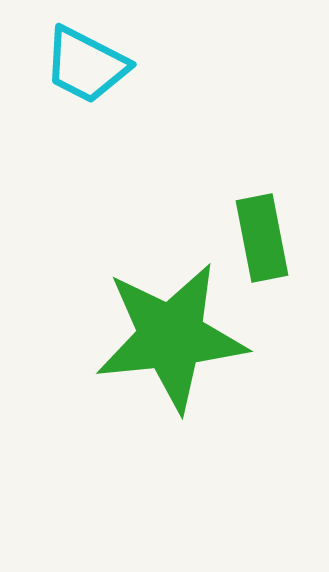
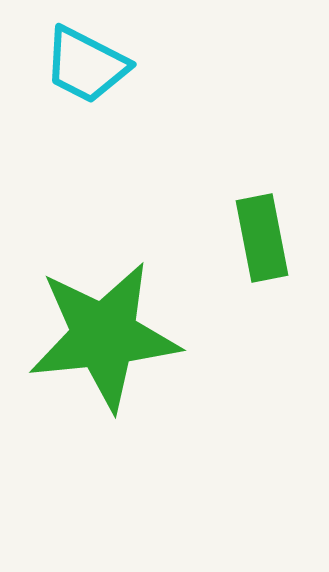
green star: moved 67 px left, 1 px up
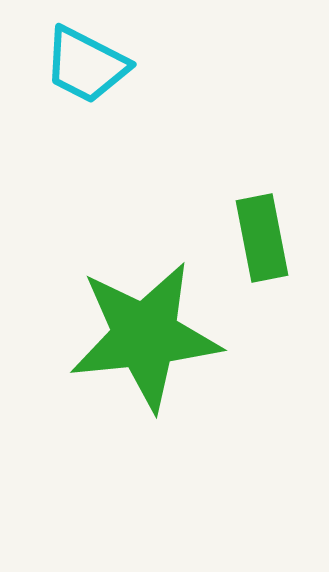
green star: moved 41 px right
